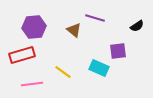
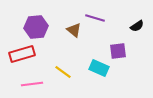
purple hexagon: moved 2 px right
red rectangle: moved 1 px up
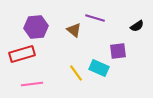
yellow line: moved 13 px right, 1 px down; rotated 18 degrees clockwise
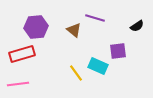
cyan rectangle: moved 1 px left, 2 px up
pink line: moved 14 px left
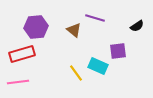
pink line: moved 2 px up
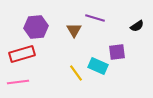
brown triangle: rotated 21 degrees clockwise
purple square: moved 1 px left, 1 px down
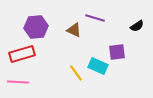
brown triangle: rotated 35 degrees counterclockwise
pink line: rotated 10 degrees clockwise
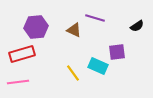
yellow line: moved 3 px left
pink line: rotated 10 degrees counterclockwise
